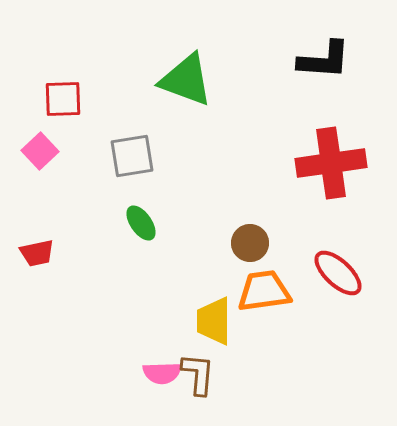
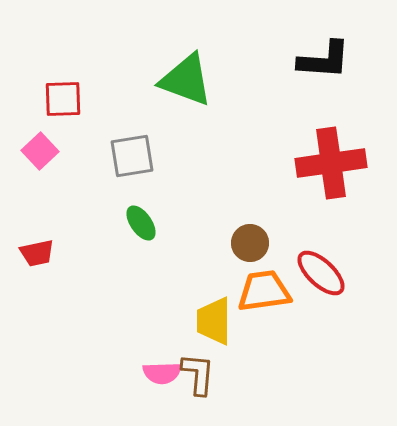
red ellipse: moved 17 px left
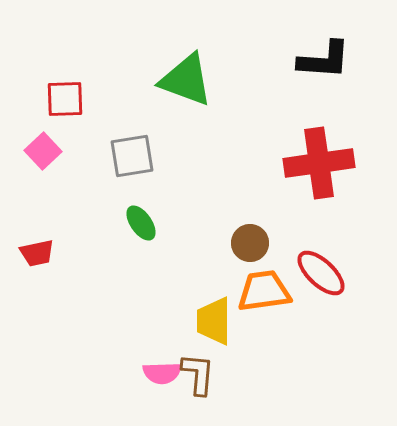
red square: moved 2 px right
pink square: moved 3 px right
red cross: moved 12 px left
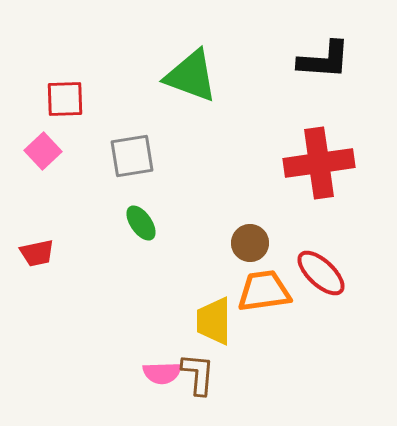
green triangle: moved 5 px right, 4 px up
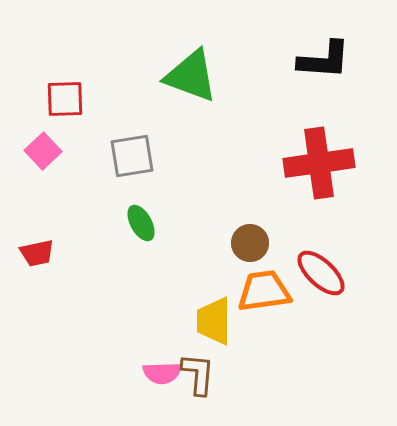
green ellipse: rotated 6 degrees clockwise
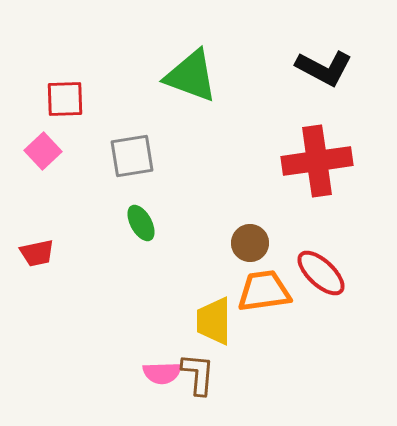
black L-shape: moved 8 px down; rotated 24 degrees clockwise
red cross: moved 2 px left, 2 px up
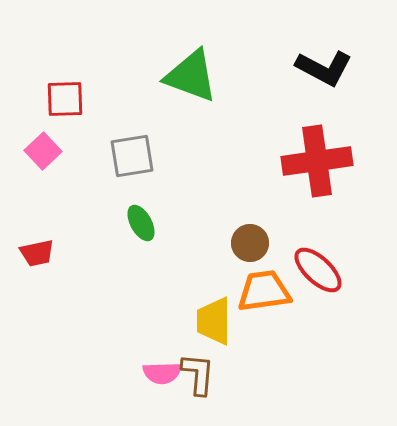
red ellipse: moved 3 px left, 3 px up
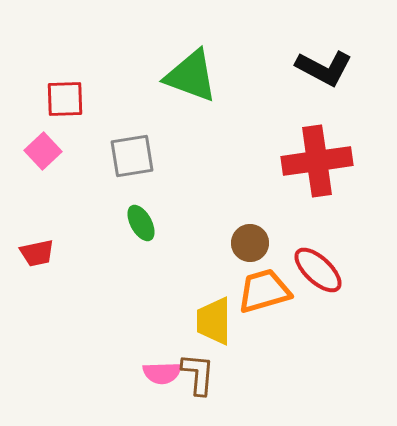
orange trapezoid: rotated 8 degrees counterclockwise
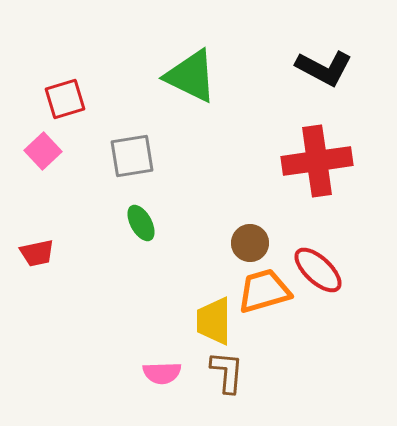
green triangle: rotated 6 degrees clockwise
red square: rotated 15 degrees counterclockwise
brown L-shape: moved 29 px right, 2 px up
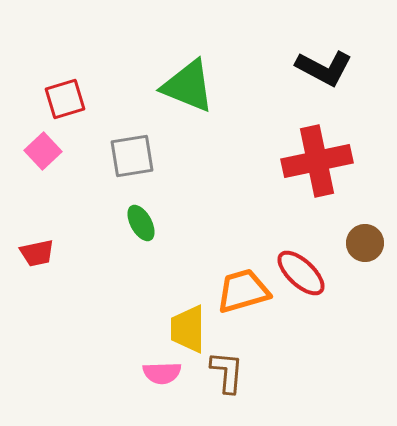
green triangle: moved 3 px left, 10 px down; rotated 4 degrees counterclockwise
red cross: rotated 4 degrees counterclockwise
brown circle: moved 115 px right
red ellipse: moved 17 px left, 3 px down
orange trapezoid: moved 21 px left
yellow trapezoid: moved 26 px left, 8 px down
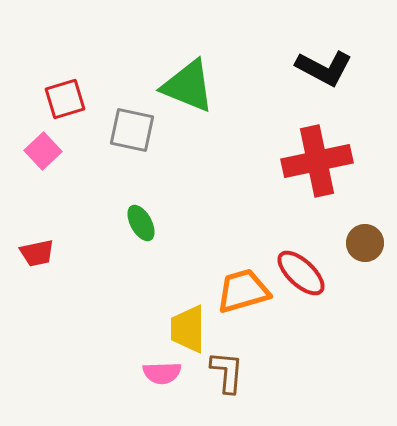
gray square: moved 26 px up; rotated 21 degrees clockwise
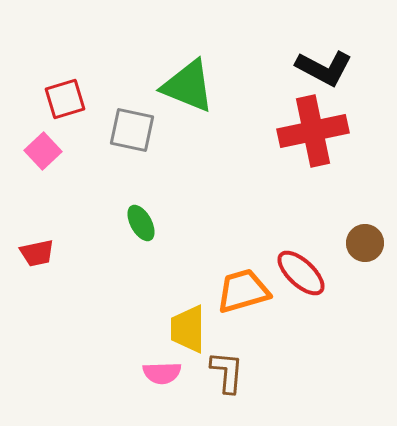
red cross: moved 4 px left, 30 px up
